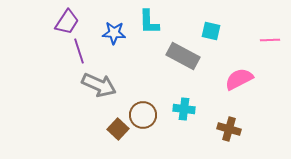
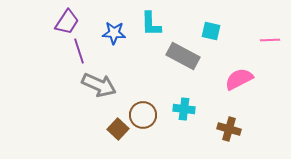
cyan L-shape: moved 2 px right, 2 px down
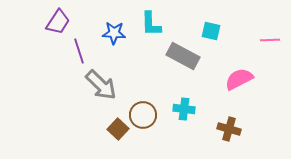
purple trapezoid: moved 9 px left
gray arrow: moved 2 px right; rotated 20 degrees clockwise
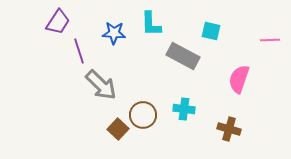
pink semicircle: rotated 44 degrees counterclockwise
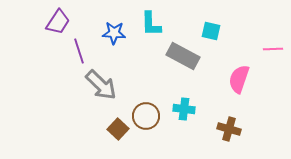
pink line: moved 3 px right, 9 px down
brown circle: moved 3 px right, 1 px down
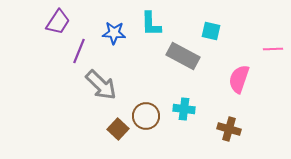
purple line: rotated 40 degrees clockwise
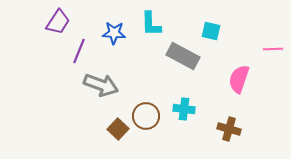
gray arrow: rotated 24 degrees counterclockwise
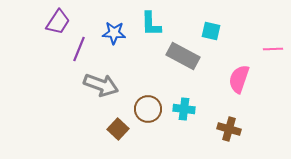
purple line: moved 2 px up
brown circle: moved 2 px right, 7 px up
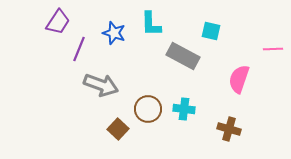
blue star: rotated 15 degrees clockwise
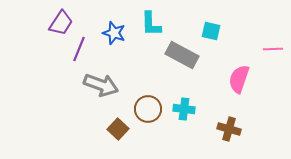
purple trapezoid: moved 3 px right, 1 px down
gray rectangle: moved 1 px left, 1 px up
